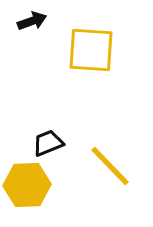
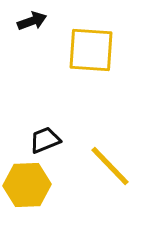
black trapezoid: moved 3 px left, 3 px up
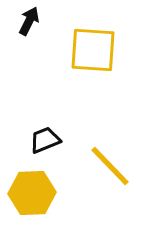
black arrow: moved 3 px left; rotated 44 degrees counterclockwise
yellow square: moved 2 px right
yellow hexagon: moved 5 px right, 8 px down
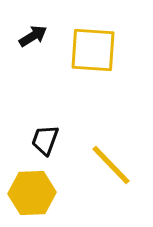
black arrow: moved 4 px right, 15 px down; rotated 32 degrees clockwise
black trapezoid: rotated 48 degrees counterclockwise
yellow line: moved 1 px right, 1 px up
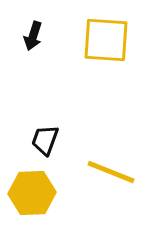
black arrow: rotated 140 degrees clockwise
yellow square: moved 13 px right, 10 px up
yellow line: moved 7 px down; rotated 24 degrees counterclockwise
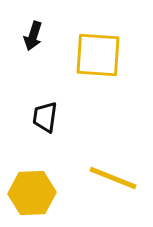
yellow square: moved 8 px left, 15 px down
black trapezoid: moved 23 px up; rotated 12 degrees counterclockwise
yellow line: moved 2 px right, 6 px down
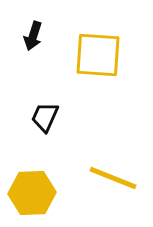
black trapezoid: rotated 16 degrees clockwise
